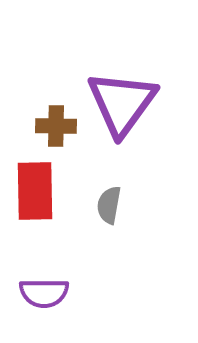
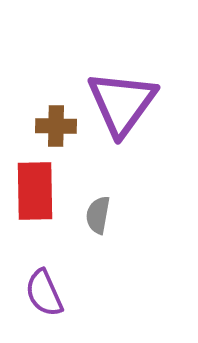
gray semicircle: moved 11 px left, 10 px down
purple semicircle: rotated 66 degrees clockwise
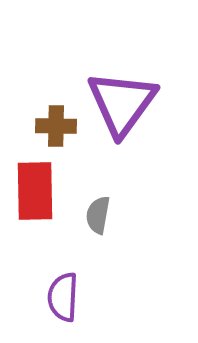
purple semicircle: moved 19 px right, 4 px down; rotated 27 degrees clockwise
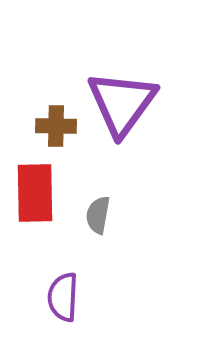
red rectangle: moved 2 px down
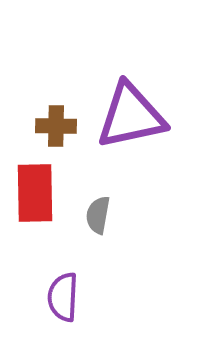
purple triangle: moved 9 px right, 13 px down; rotated 42 degrees clockwise
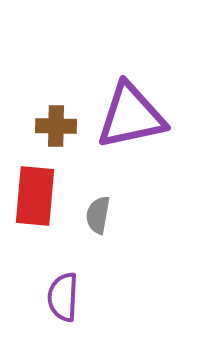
red rectangle: moved 3 px down; rotated 6 degrees clockwise
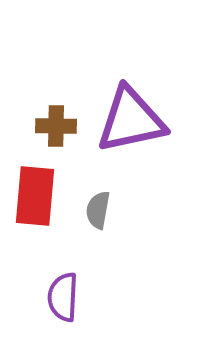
purple triangle: moved 4 px down
gray semicircle: moved 5 px up
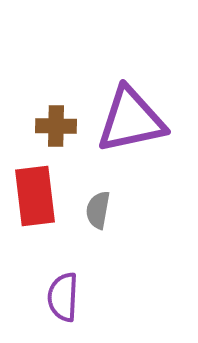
red rectangle: rotated 12 degrees counterclockwise
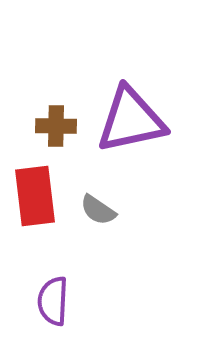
gray semicircle: rotated 66 degrees counterclockwise
purple semicircle: moved 10 px left, 4 px down
